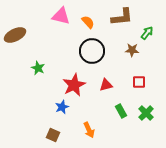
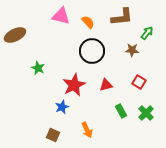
red square: rotated 32 degrees clockwise
orange arrow: moved 2 px left
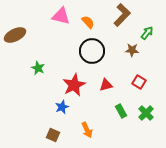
brown L-shape: moved 2 px up; rotated 40 degrees counterclockwise
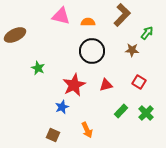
orange semicircle: rotated 48 degrees counterclockwise
green rectangle: rotated 72 degrees clockwise
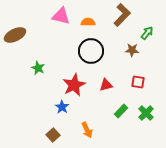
black circle: moved 1 px left
red square: moved 1 px left; rotated 24 degrees counterclockwise
blue star: rotated 16 degrees counterclockwise
brown square: rotated 24 degrees clockwise
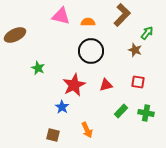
brown star: moved 3 px right; rotated 16 degrees clockwise
green cross: rotated 35 degrees counterclockwise
brown square: rotated 32 degrees counterclockwise
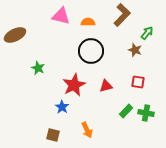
red triangle: moved 1 px down
green rectangle: moved 5 px right
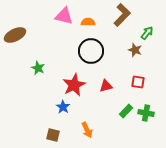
pink triangle: moved 3 px right
blue star: moved 1 px right
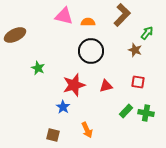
red star: rotated 10 degrees clockwise
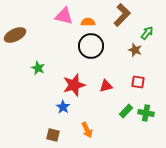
black circle: moved 5 px up
